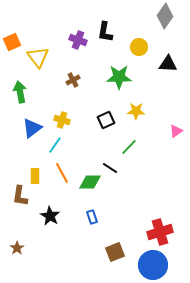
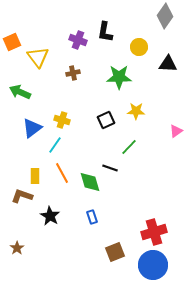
brown cross: moved 7 px up; rotated 16 degrees clockwise
green arrow: rotated 55 degrees counterclockwise
black line: rotated 14 degrees counterclockwise
green diamond: rotated 75 degrees clockwise
brown L-shape: moved 2 px right; rotated 100 degrees clockwise
red cross: moved 6 px left
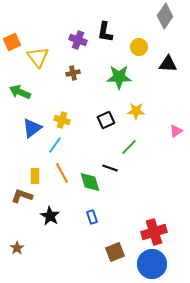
blue circle: moved 1 px left, 1 px up
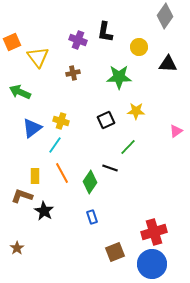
yellow cross: moved 1 px left, 1 px down
green line: moved 1 px left
green diamond: rotated 50 degrees clockwise
black star: moved 6 px left, 5 px up
